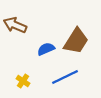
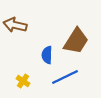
brown arrow: rotated 10 degrees counterclockwise
blue semicircle: moved 1 px right, 6 px down; rotated 66 degrees counterclockwise
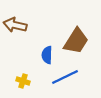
yellow cross: rotated 16 degrees counterclockwise
